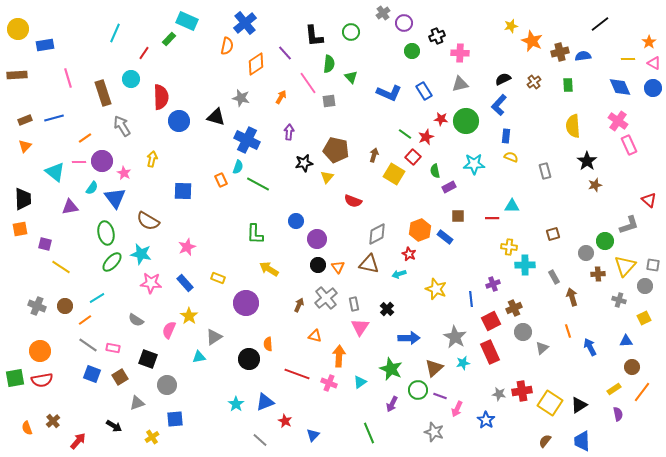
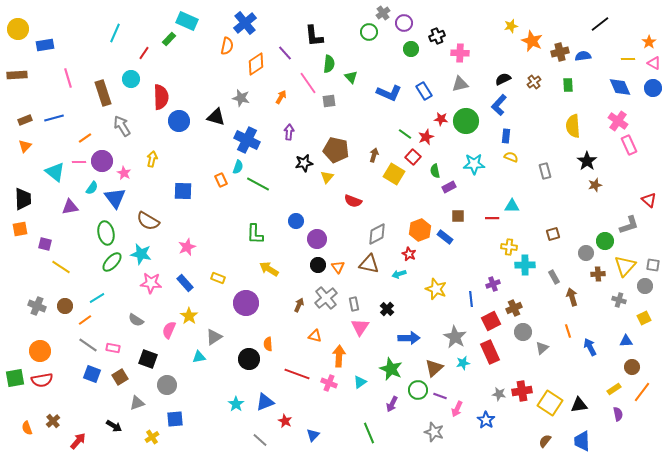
green circle at (351, 32): moved 18 px right
green circle at (412, 51): moved 1 px left, 2 px up
black triangle at (579, 405): rotated 24 degrees clockwise
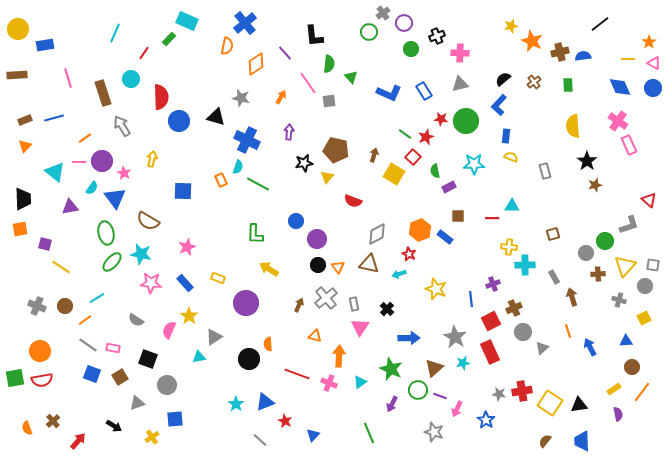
black semicircle at (503, 79): rotated 14 degrees counterclockwise
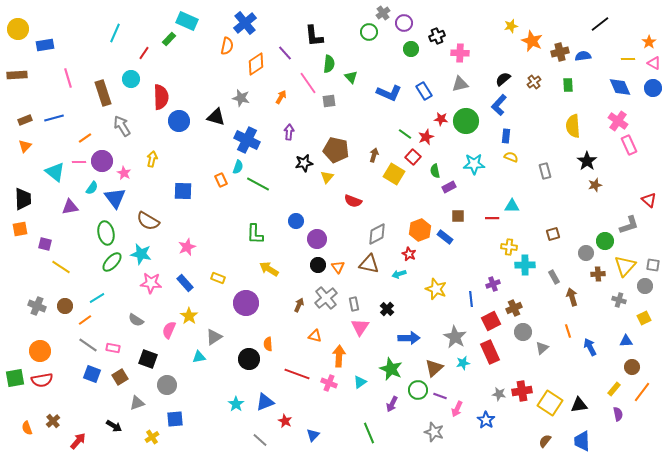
yellow rectangle at (614, 389): rotated 16 degrees counterclockwise
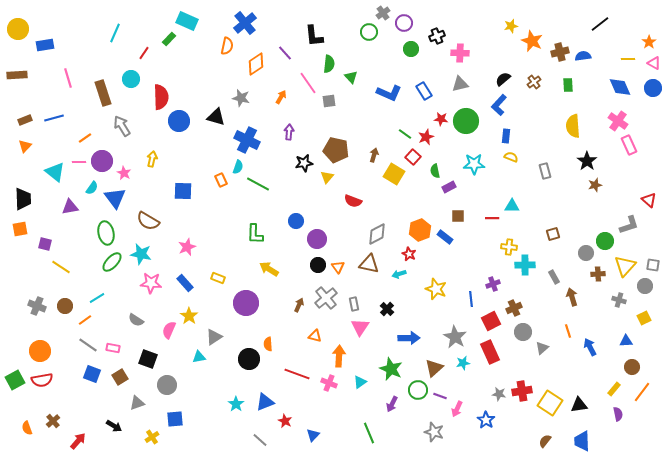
green square at (15, 378): moved 2 px down; rotated 18 degrees counterclockwise
